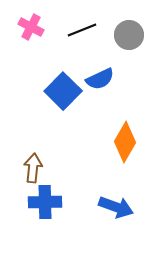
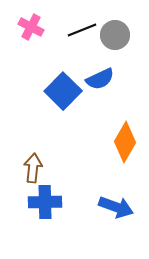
gray circle: moved 14 px left
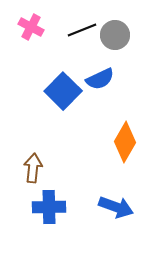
blue cross: moved 4 px right, 5 px down
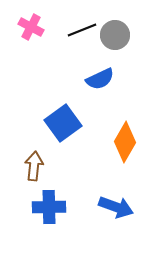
blue square: moved 32 px down; rotated 9 degrees clockwise
brown arrow: moved 1 px right, 2 px up
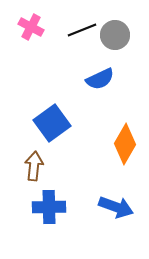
blue square: moved 11 px left
orange diamond: moved 2 px down
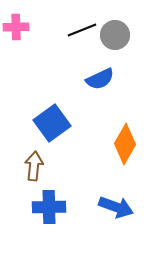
pink cross: moved 15 px left; rotated 30 degrees counterclockwise
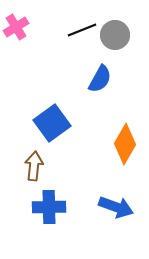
pink cross: rotated 30 degrees counterclockwise
blue semicircle: rotated 36 degrees counterclockwise
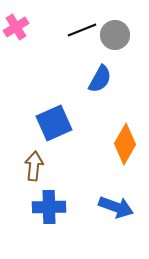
blue square: moved 2 px right; rotated 12 degrees clockwise
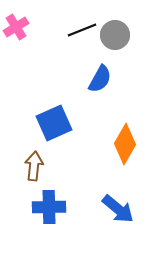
blue arrow: moved 2 px right, 2 px down; rotated 20 degrees clockwise
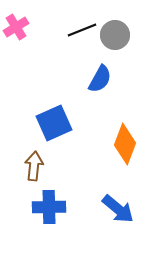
orange diamond: rotated 9 degrees counterclockwise
